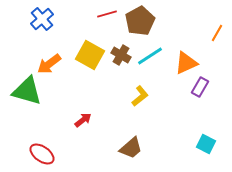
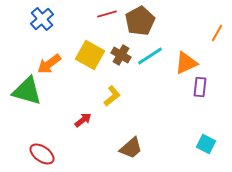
purple rectangle: rotated 24 degrees counterclockwise
yellow L-shape: moved 28 px left
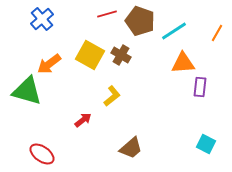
brown pentagon: rotated 24 degrees counterclockwise
cyan line: moved 24 px right, 25 px up
orange triangle: moved 3 px left; rotated 20 degrees clockwise
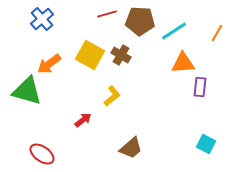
brown pentagon: rotated 16 degrees counterclockwise
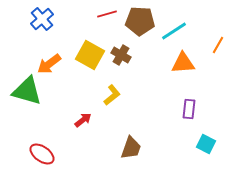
orange line: moved 1 px right, 12 px down
purple rectangle: moved 11 px left, 22 px down
yellow L-shape: moved 1 px up
brown trapezoid: rotated 30 degrees counterclockwise
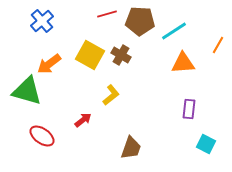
blue cross: moved 2 px down
yellow L-shape: moved 1 px left
red ellipse: moved 18 px up
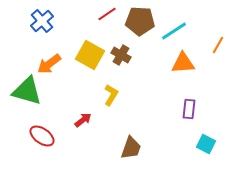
red line: rotated 18 degrees counterclockwise
yellow L-shape: rotated 20 degrees counterclockwise
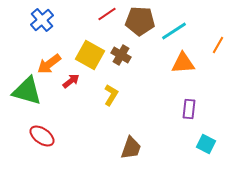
blue cross: moved 1 px up
red arrow: moved 12 px left, 39 px up
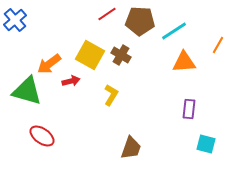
blue cross: moved 27 px left
orange triangle: moved 1 px right, 1 px up
red arrow: rotated 24 degrees clockwise
cyan square: rotated 12 degrees counterclockwise
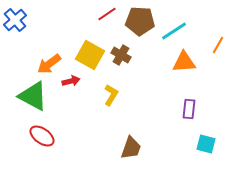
green triangle: moved 6 px right, 5 px down; rotated 12 degrees clockwise
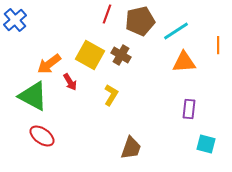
red line: rotated 36 degrees counterclockwise
brown pentagon: rotated 16 degrees counterclockwise
cyan line: moved 2 px right
orange line: rotated 30 degrees counterclockwise
red arrow: moved 1 px left, 1 px down; rotated 72 degrees clockwise
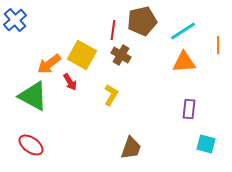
red line: moved 6 px right, 16 px down; rotated 12 degrees counterclockwise
brown pentagon: moved 2 px right
cyan line: moved 7 px right
yellow square: moved 8 px left
red ellipse: moved 11 px left, 9 px down
